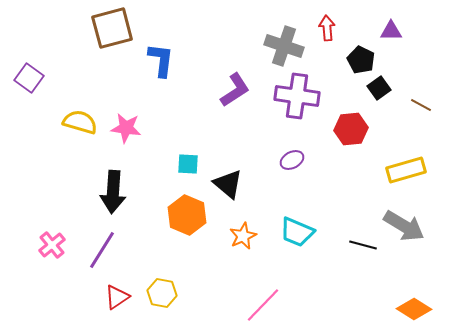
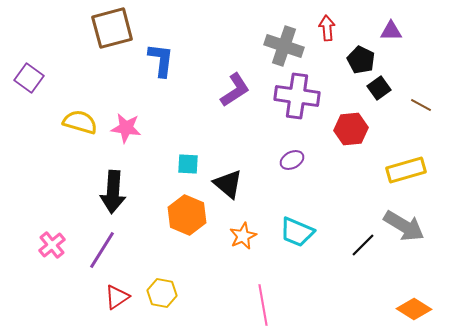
black line: rotated 60 degrees counterclockwise
pink line: rotated 54 degrees counterclockwise
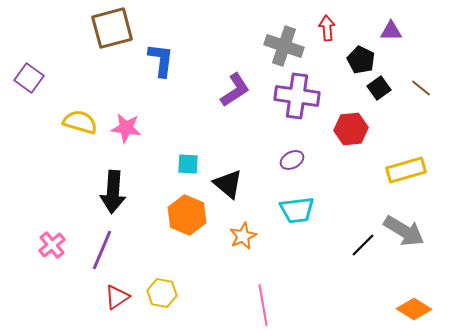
brown line: moved 17 px up; rotated 10 degrees clockwise
gray arrow: moved 5 px down
cyan trapezoid: moved 22 px up; rotated 30 degrees counterclockwise
purple line: rotated 9 degrees counterclockwise
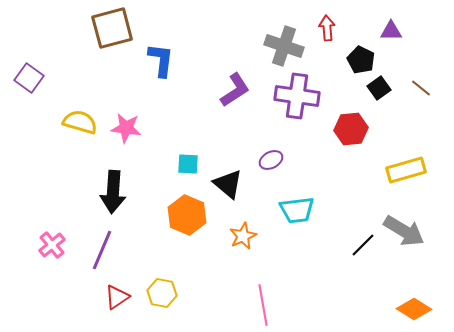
purple ellipse: moved 21 px left
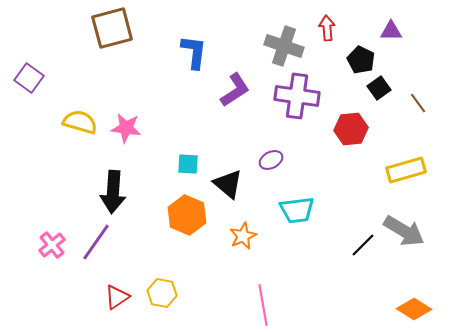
blue L-shape: moved 33 px right, 8 px up
brown line: moved 3 px left, 15 px down; rotated 15 degrees clockwise
purple line: moved 6 px left, 8 px up; rotated 12 degrees clockwise
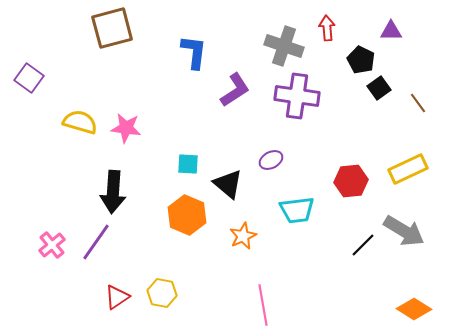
red hexagon: moved 52 px down
yellow rectangle: moved 2 px right, 1 px up; rotated 9 degrees counterclockwise
